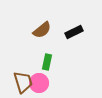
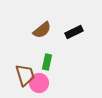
brown trapezoid: moved 2 px right, 7 px up
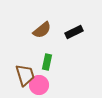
pink circle: moved 2 px down
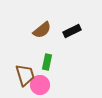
black rectangle: moved 2 px left, 1 px up
pink circle: moved 1 px right
